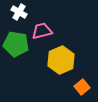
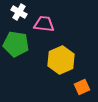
pink trapezoid: moved 2 px right, 7 px up; rotated 20 degrees clockwise
orange square: rotated 14 degrees clockwise
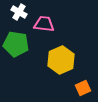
orange square: moved 1 px right, 1 px down
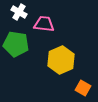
orange square: rotated 35 degrees counterclockwise
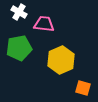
green pentagon: moved 3 px right, 4 px down; rotated 20 degrees counterclockwise
orange square: rotated 14 degrees counterclockwise
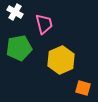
white cross: moved 4 px left
pink trapezoid: rotated 70 degrees clockwise
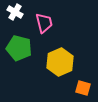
pink trapezoid: moved 1 px up
green pentagon: rotated 25 degrees clockwise
yellow hexagon: moved 1 px left, 2 px down
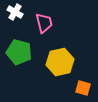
green pentagon: moved 4 px down
yellow hexagon: rotated 12 degrees clockwise
